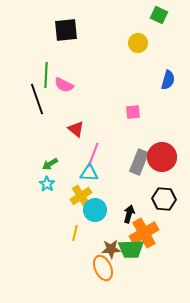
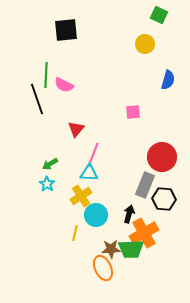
yellow circle: moved 7 px right, 1 px down
red triangle: rotated 30 degrees clockwise
gray rectangle: moved 6 px right, 23 px down
cyan circle: moved 1 px right, 5 px down
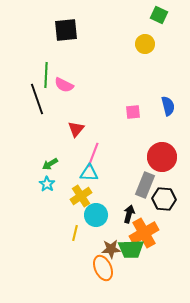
blue semicircle: moved 26 px down; rotated 30 degrees counterclockwise
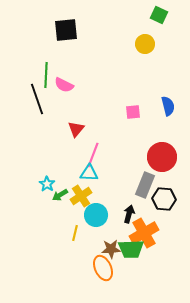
green arrow: moved 10 px right, 31 px down
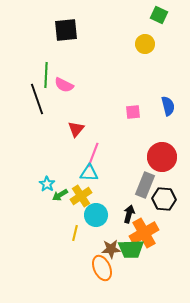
orange ellipse: moved 1 px left
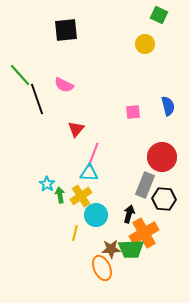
green line: moved 26 px left; rotated 45 degrees counterclockwise
green arrow: rotated 112 degrees clockwise
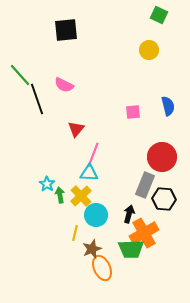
yellow circle: moved 4 px right, 6 px down
yellow cross: rotated 10 degrees counterclockwise
brown star: moved 19 px left; rotated 18 degrees counterclockwise
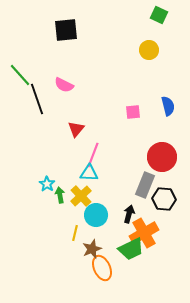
green trapezoid: rotated 24 degrees counterclockwise
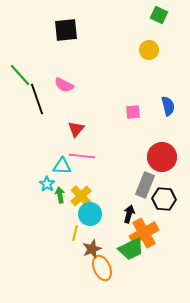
pink line: moved 11 px left, 1 px down; rotated 75 degrees clockwise
cyan triangle: moved 27 px left, 7 px up
cyan circle: moved 6 px left, 1 px up
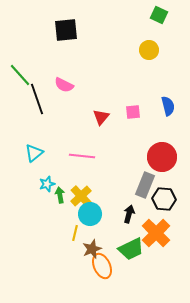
red triangle: moved 25 px right, 12 px up
cyan triangle: moved 28 px left, 13 px up; rotated 42 degrees counterclockwise
cyan star: rotated 21 degrees clockwise
orange cross: moved 12 px right; rotated 16 degrees counterclockwise
orange ellipse: moved 2 px up
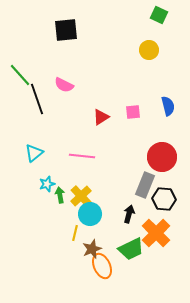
red triangle: rotated 18 degrees clockwise
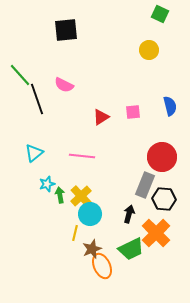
green square: moved 1 px right, 1 px up
blue semicircle: moved 2 px right
